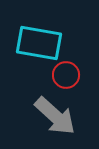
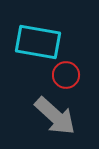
cyan rectangle: moved 1 px left, 1 px up
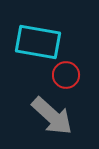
gray arrow: moved 3 px left
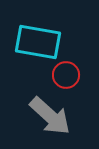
gray arrow: moved 2 px left
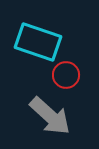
cyan rectangle: rotated 9 degrees clockwise
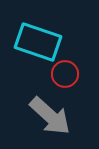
red circle: moved 1 px left, 1 px up
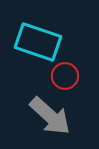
red circle: moved 2 px down
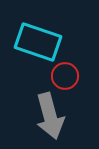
gray arrow: rotated 33 degrees clockwise
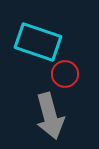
red circle: moved 2 px up
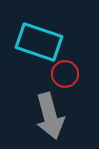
cyan rectangle: moved 1 px right
